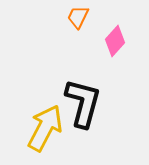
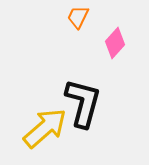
pink diamond: moved 2 px down
yellow arrow: rotated 21 degrees clockwise
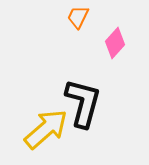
yellow arrow: moved 1 px right, 1 px down
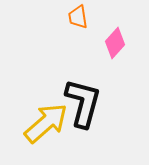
orange trapezoid: rotated 35 degrees counterclockwise
yellow arrow: moved 6 px up
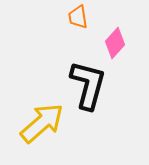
black L-shape: moved 5 px right, 18 px up
yellow arrow: moved 4 px left
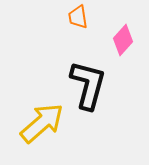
pink diamond: moved 8 px right, 3 px up
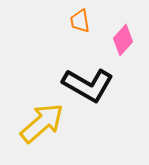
orange trapezoid: moved 2 px right, 4 px down
black L-shape: rotated 105 degrees clockwise
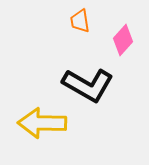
yellow arrow: rotated 138 degrees counterclockwise
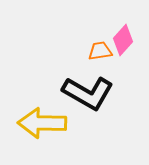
orange trapezoid: moved 20 px right, 30 px down; rotated 90 degrees clockwise
black L-shape: moved 8 px down
